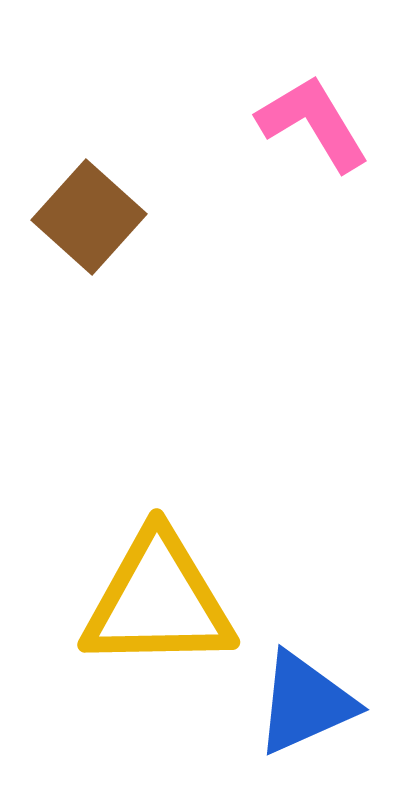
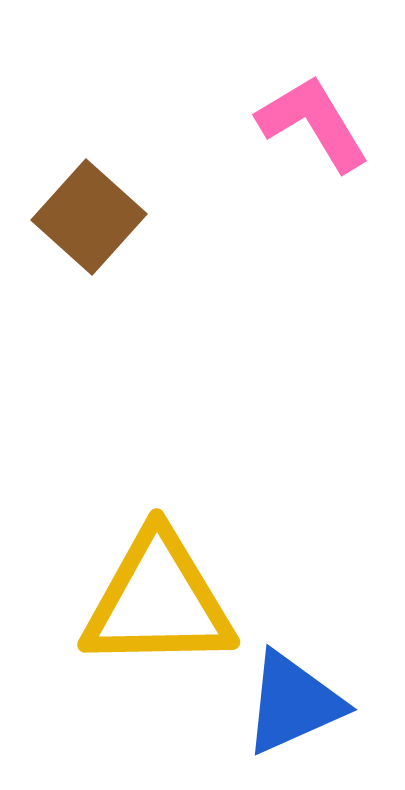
blue triangle: moved 12 px left
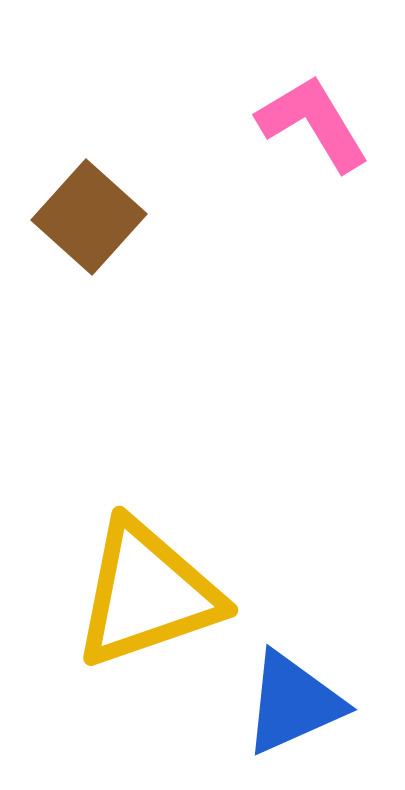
yellow triangle: moved 11 px left, 7 px up; rotated 18 degrees counterclockwise
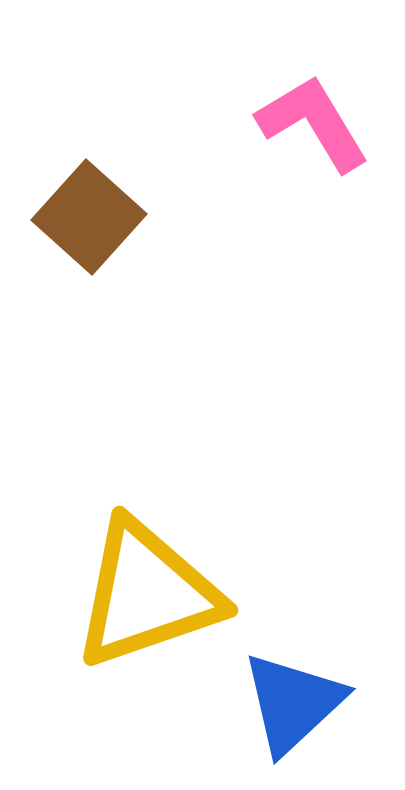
blue triangle: rotated 19 degrees counterclockwise
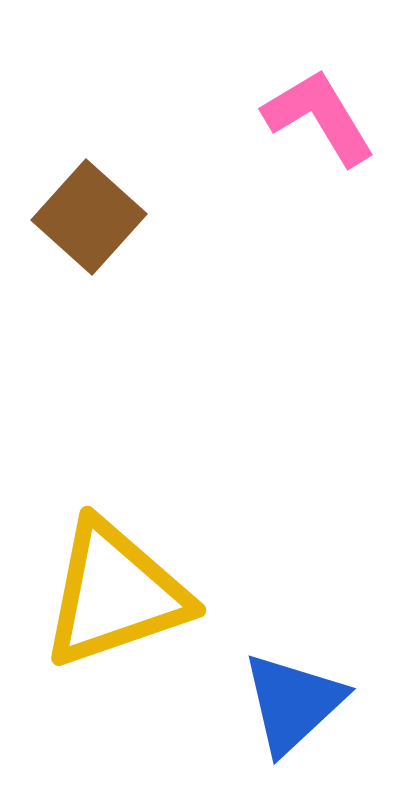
pink L-shape: moved 6 px right, 6 px up
yellow triangle: moved 32 px left
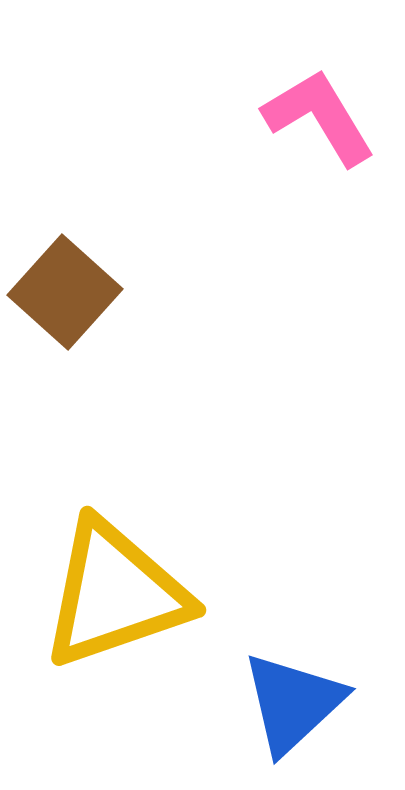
brown square: moved 24 px left, 75 px down
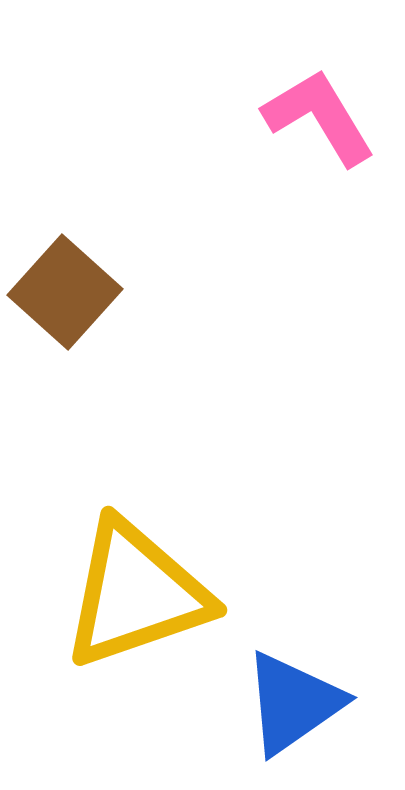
yellow triangle: moved 21 px right
blue triangle: rotated 8 degrees clockwise
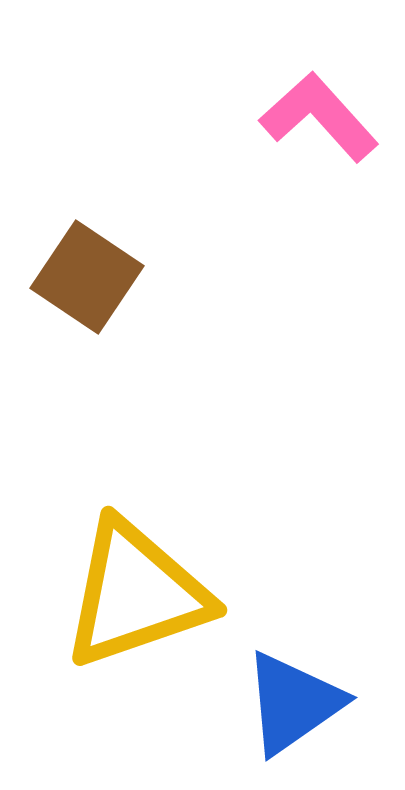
pink L-shape: rotated 11 degrees counterclockwise
brown square: moved 22 px right, 15 px up; rotated 8 degrees counterclockwise
